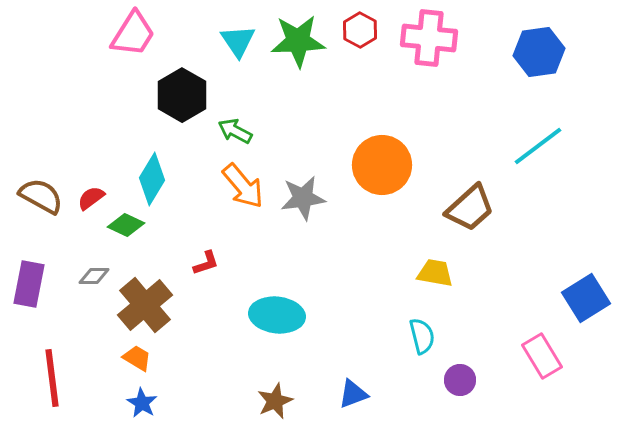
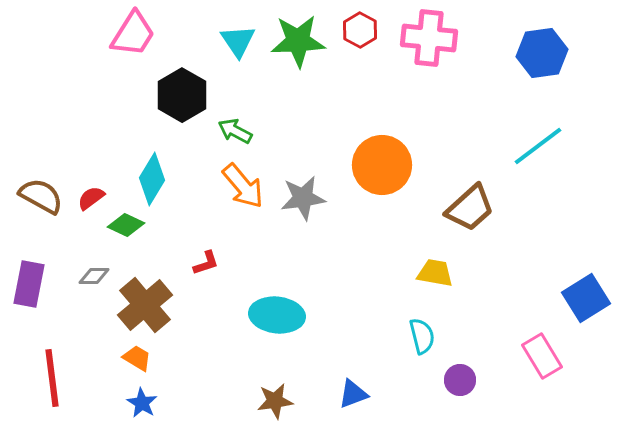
blue hexagon: moved 3 px right, 1 px down
brown star: rotated 15 degrees clockwise
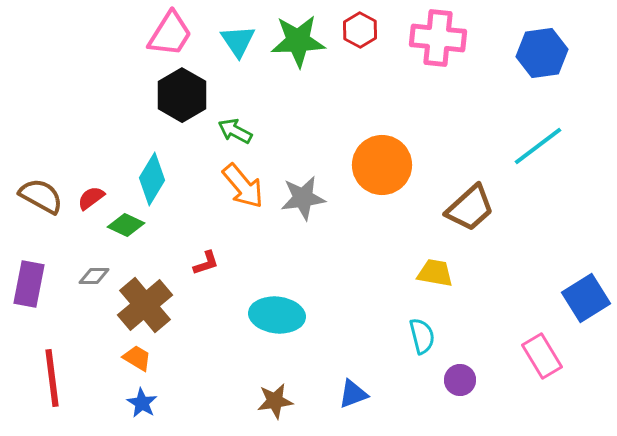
pink trapezoid: moved 37 px right
pink cross: moved 9 px right
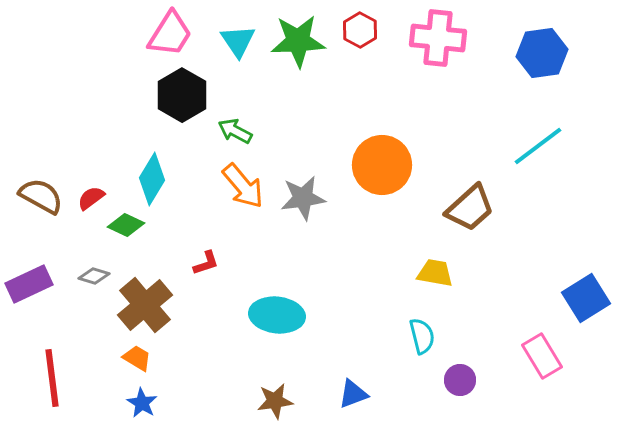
gray diamond: rotated 16 degrees clockwise
purple rectangle: rotated 54 degrees clockwise
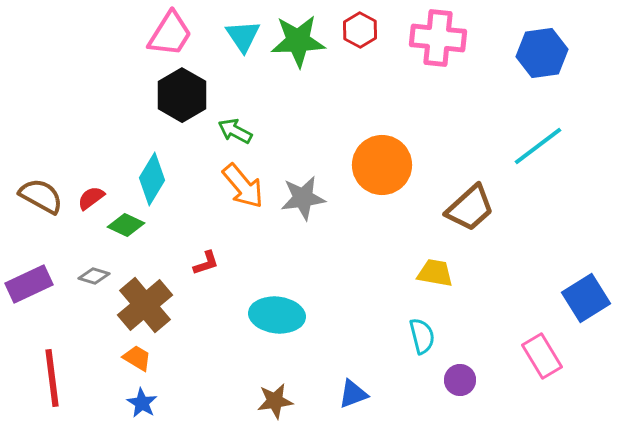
cyan triangle: moved 5 px right, 5 px up
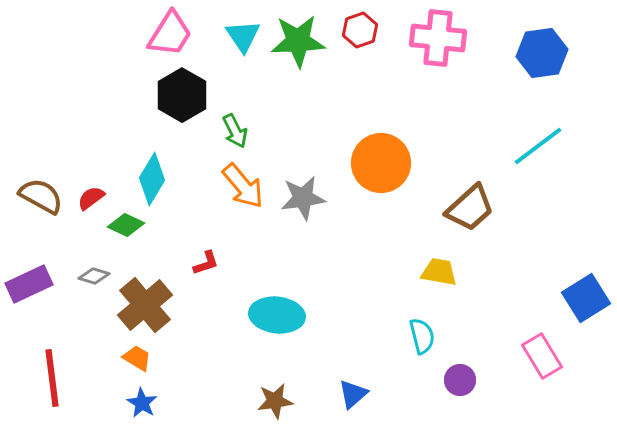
red hexagon: rotated 12 degrees clockwise
green arrow: rotated 144 degrees counterclockwise
orange circle: moved 1 px left, 2 px up
yellow trapezoid: moved 4 px right, 1 px up
blue triangle: rotated 20 degrees counterclockwise
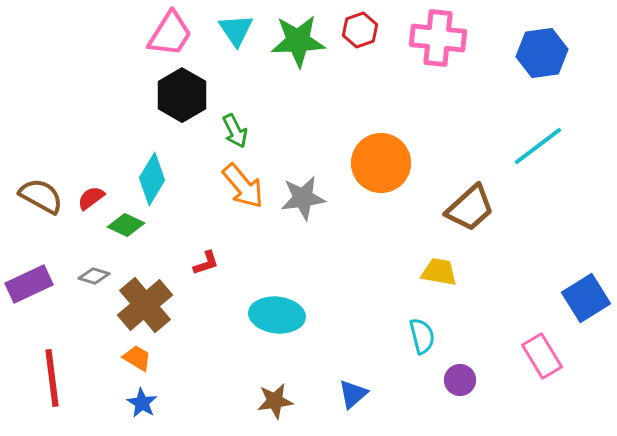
cyan triangle: moved 7 px left, 6 px up
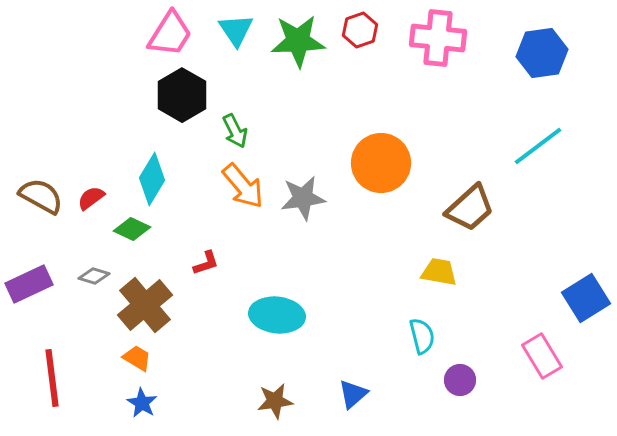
green diamond: moved 6 px right, 4 px down
